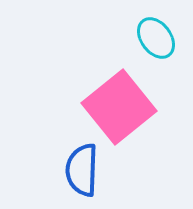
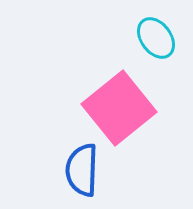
pink square: moved 1 px down
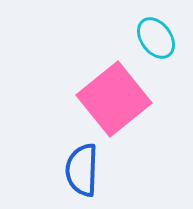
pink square: moved 5 px left, 9 px up
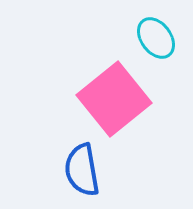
blue semicircle: rotated 12 degrees counterclockwise
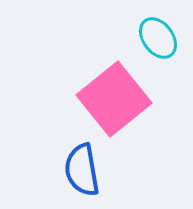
cyan ellipse: moved 2 px right
